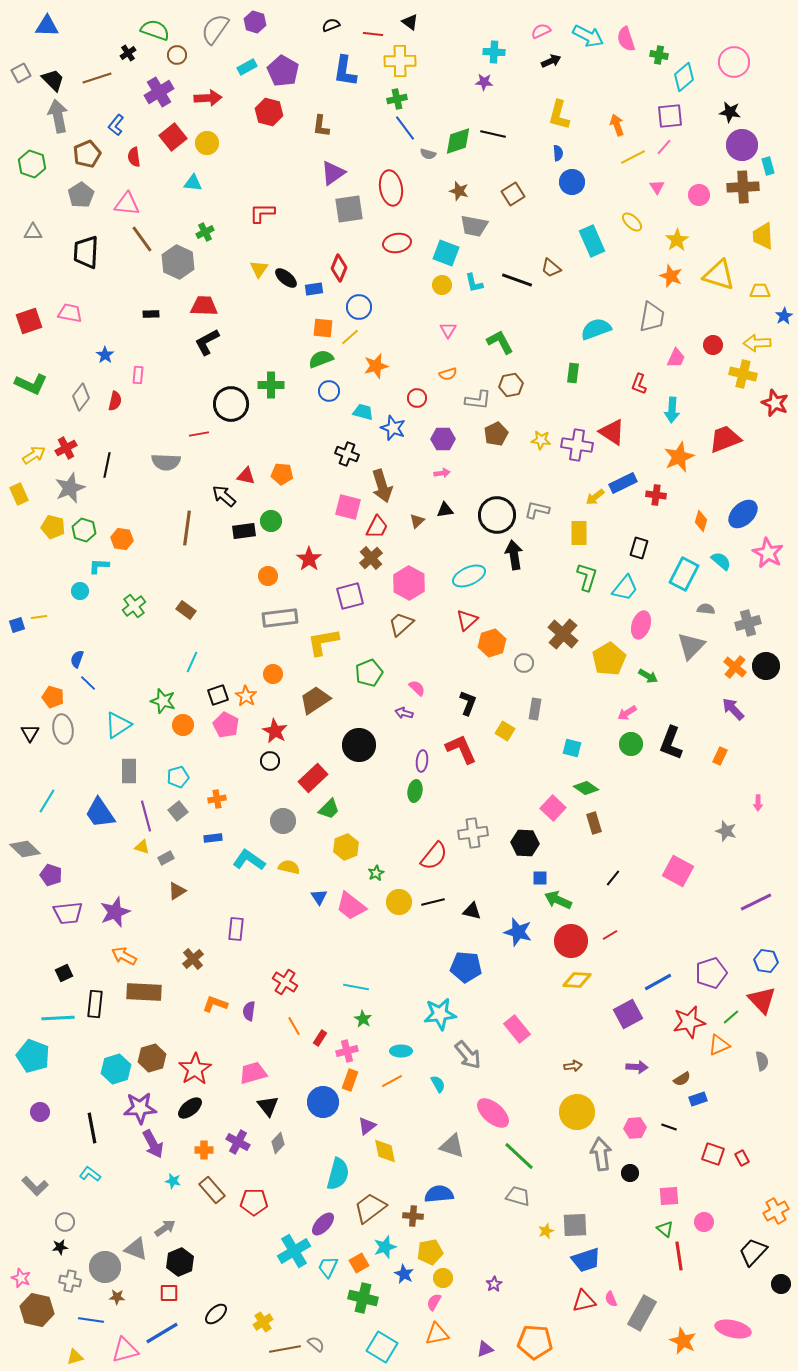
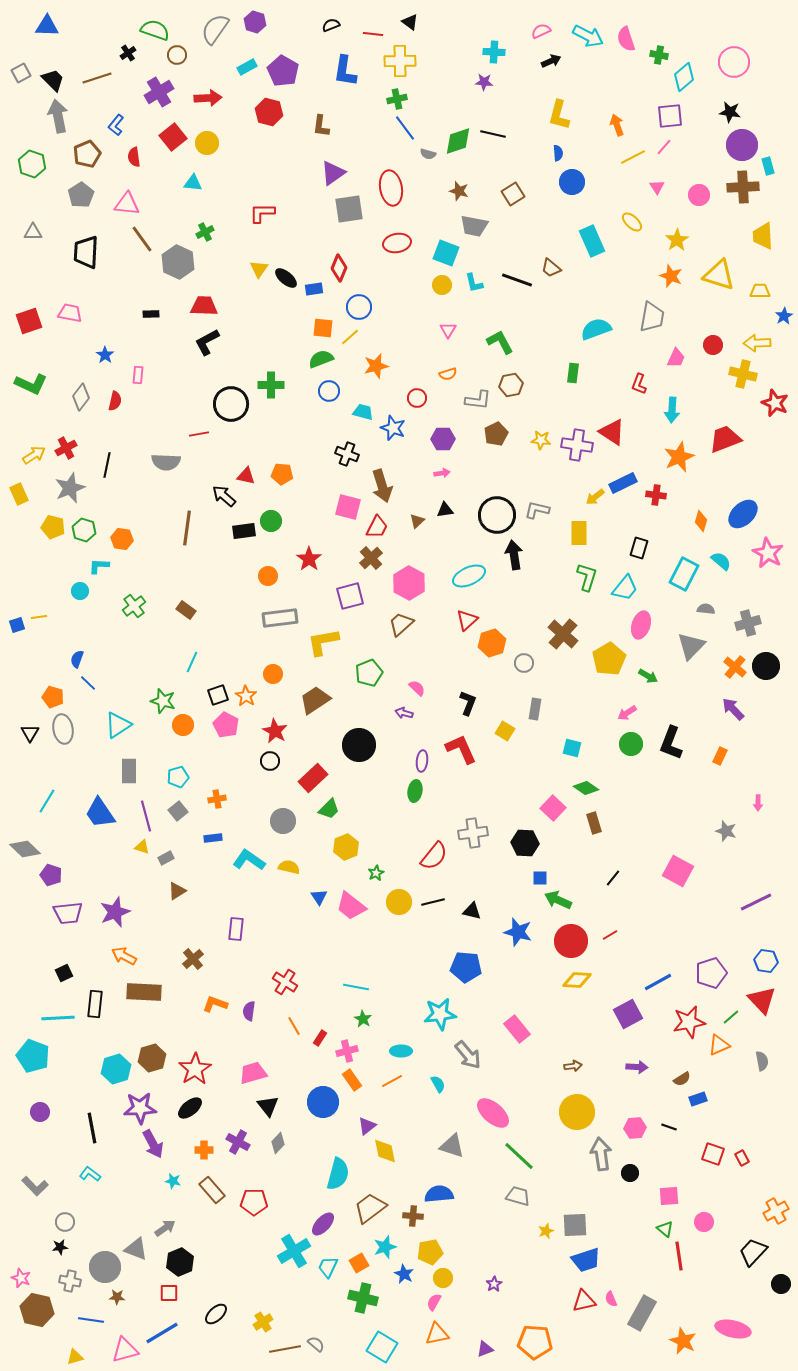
orange rectangle at (350, 1080): moved 2 px right; rotated 55 degrees counterclockwise
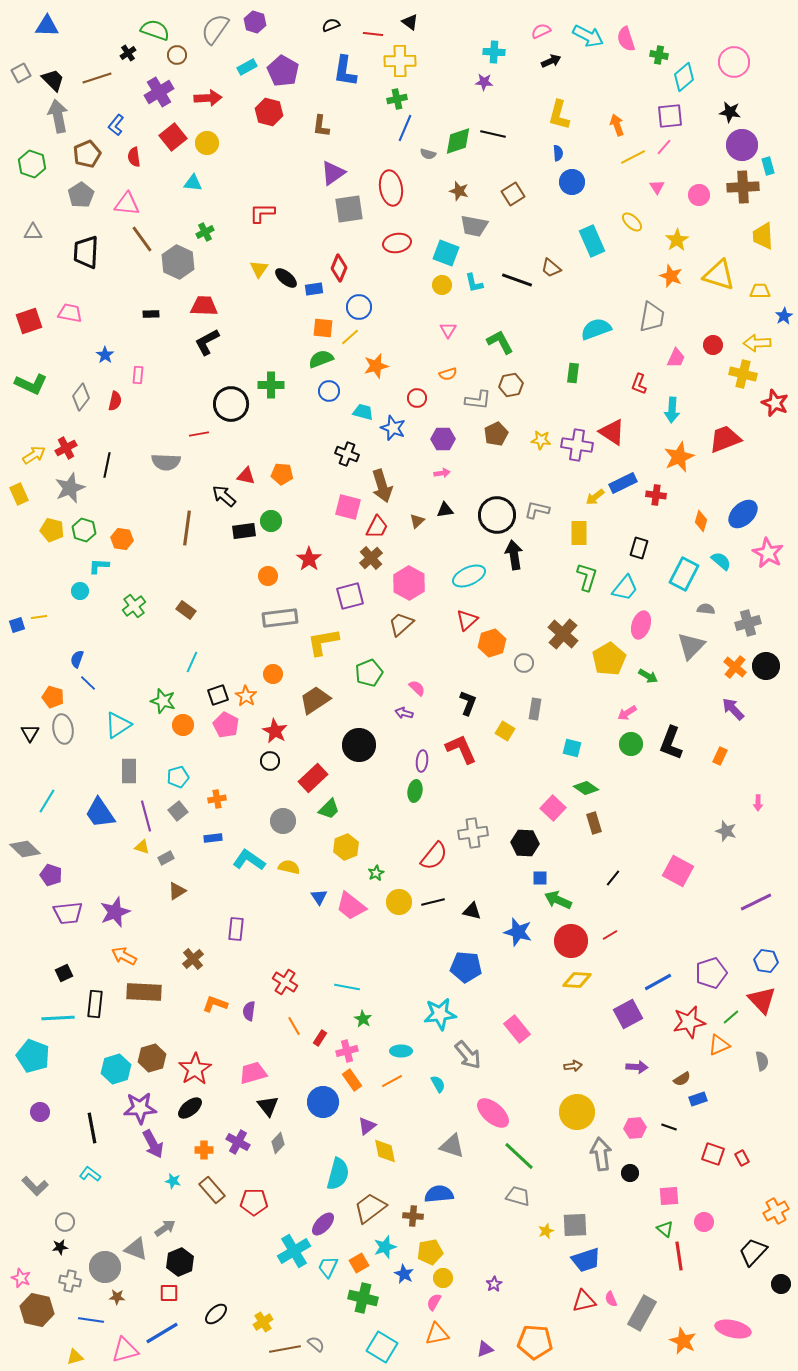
blue line at (405, 128): rotated 60 degrees clockwise
yellow pentagon at (53, 527): moved 1 px left, 3 px down
cyan line at (356, 987): moved 9 px left
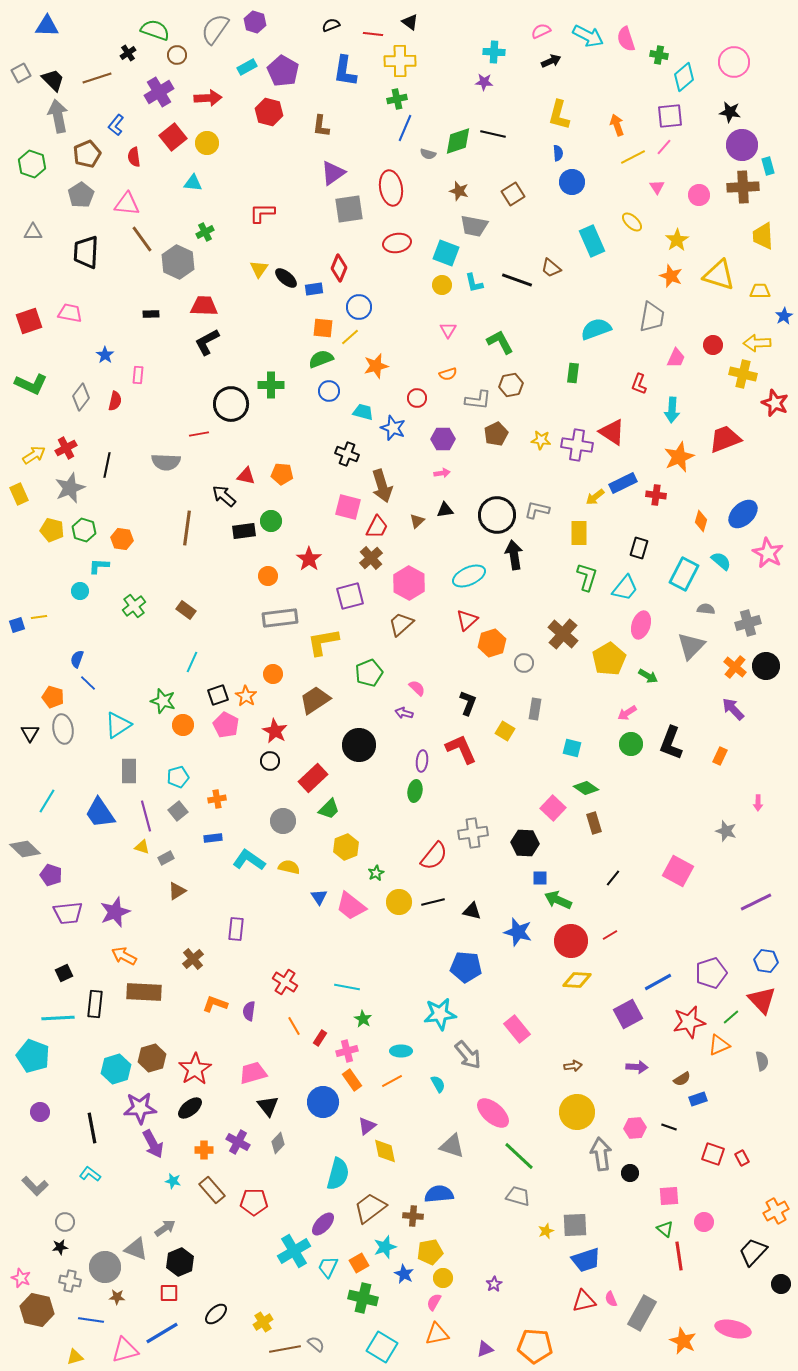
orange pentagon at (535, 1342): moved 4 px down
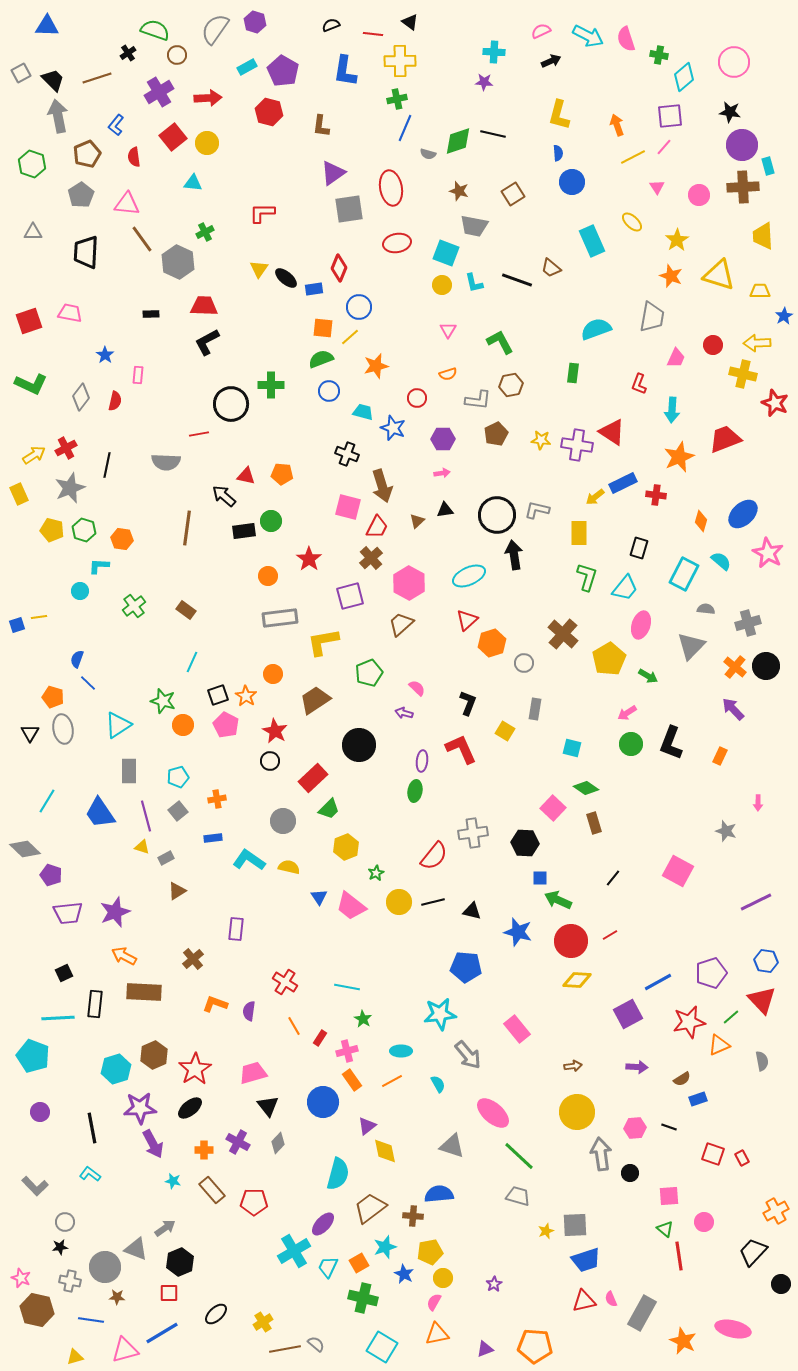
brown hexagon at (152, 1058): moved 2 px right, 3 px up; rotated 8 degrees counterclockwise
